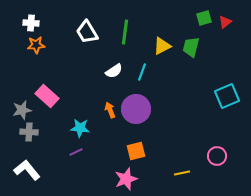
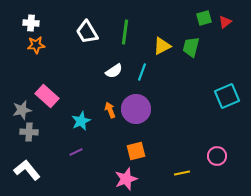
cyan star: moved 1 px right, 7 px up; rotated 30 degrees counterclockwise
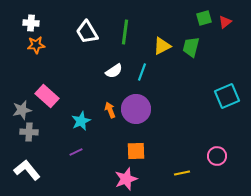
orange square: rotated 12 degrees clockwise
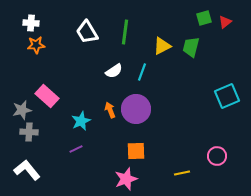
purple line: moved 3 px up
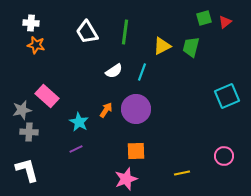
orange star: rotated 18 degrees clockwise
orange arrow: moved 4 px left; rotated 56 degrees clockwise
cyan star: moved 2 px left, 1 px down; rotated 18 degrees counterclockwise
pink circle: moved 7 px right
white L-shape: rotated 24 degrees clockwise
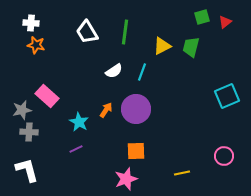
green square: moved 2 px left, 1 px up
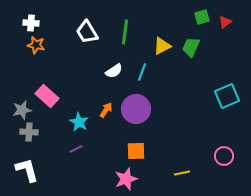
green trapezoid: rotated 10 degrees clockwise
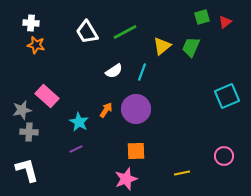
green line: rotated 55 degrees clockwise
yellow triangle: rotated 12 degrees counterclockwise
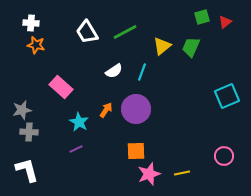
pink rectangle: moved 14 px right, 9 px up
pink star: moved 23 px right, 5 px up
